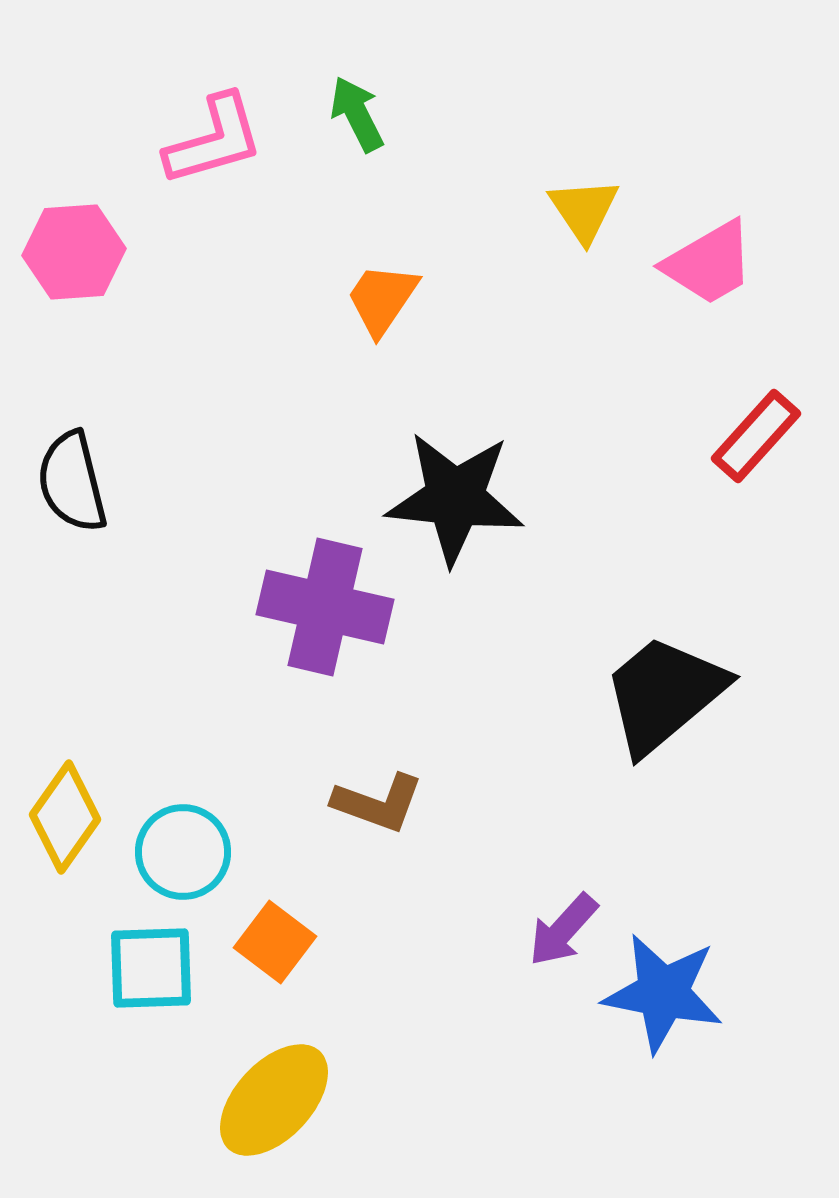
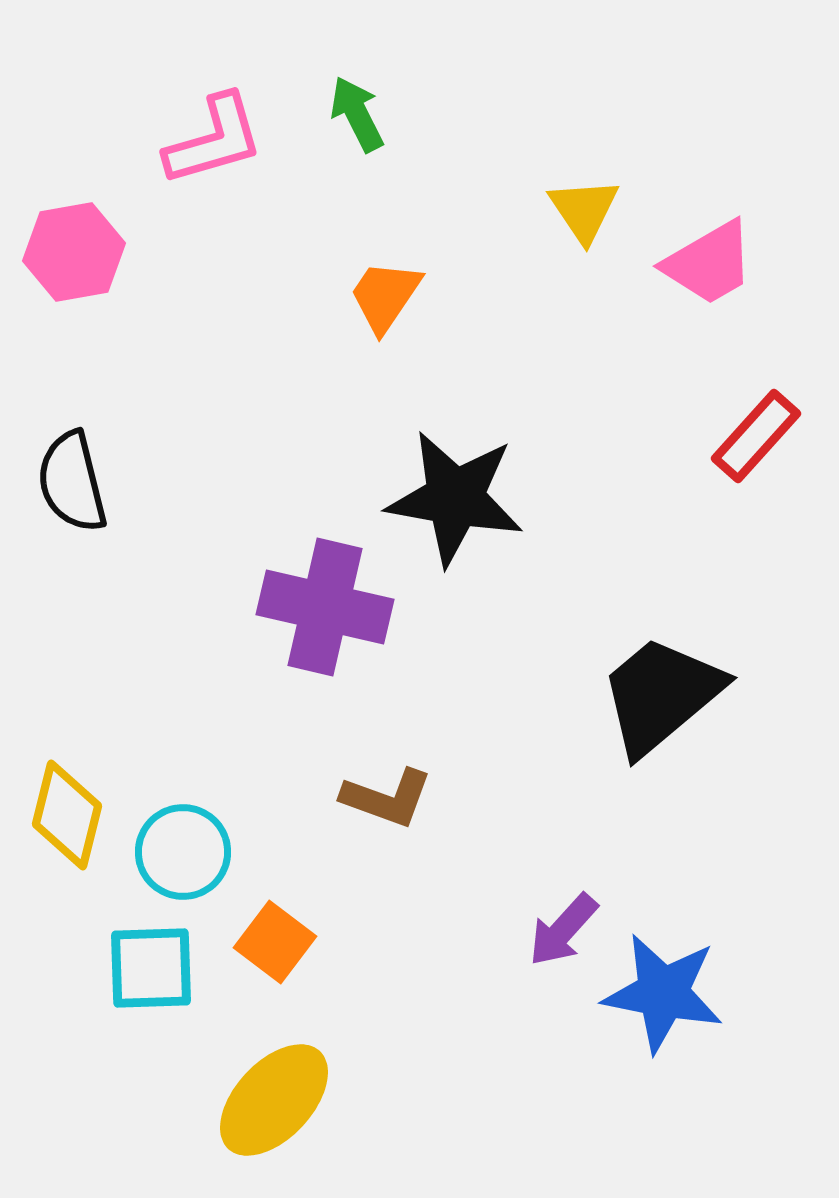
pink hexagon: rotated 6 degrees counterclockwise
orange trapezoid: moved 3 px right, 3 px up
black star: rotated 4 degrees clockwise
black trapezoid: moved 3 px left, 1 px down
brown L-shape: moved 9 px right, 5 px up
yellow diamond: moved 2 px right, 2 px up; rotated 21 degrees counterclockwise
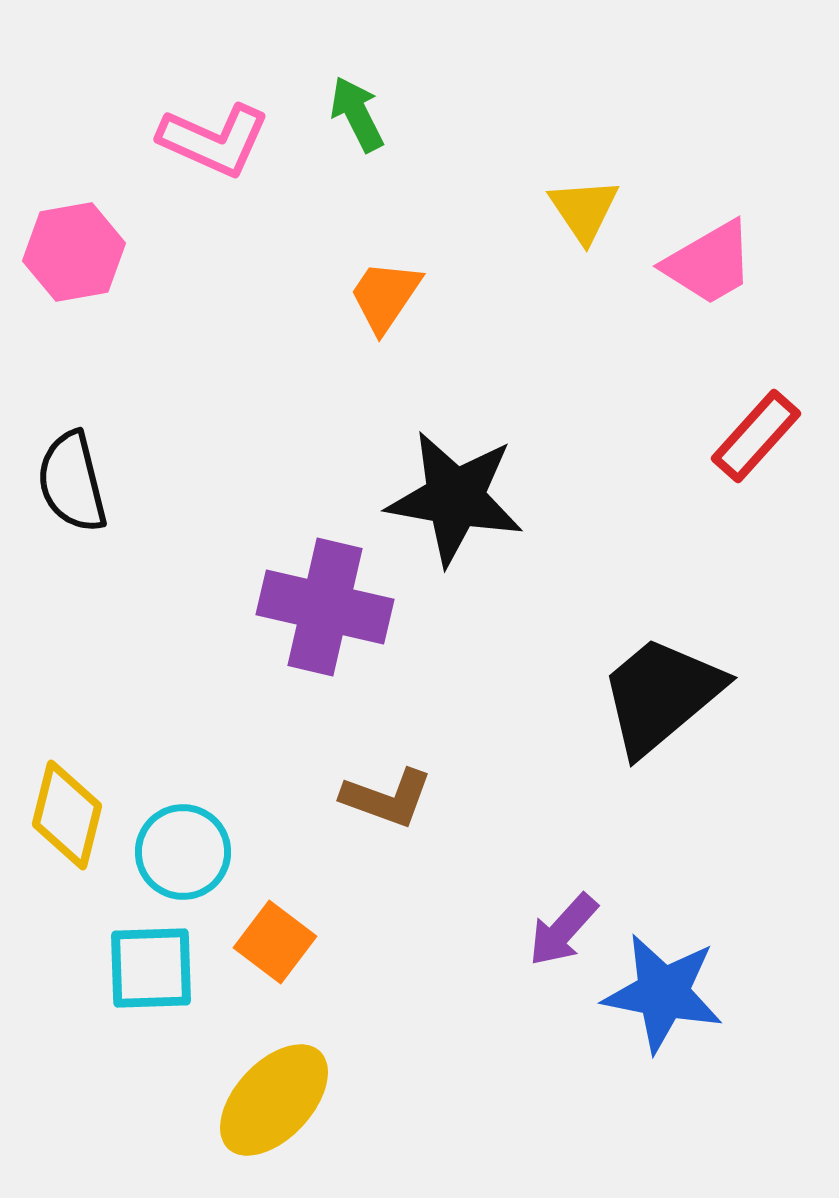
pink L-shape: rotated 40 degrees clockwise
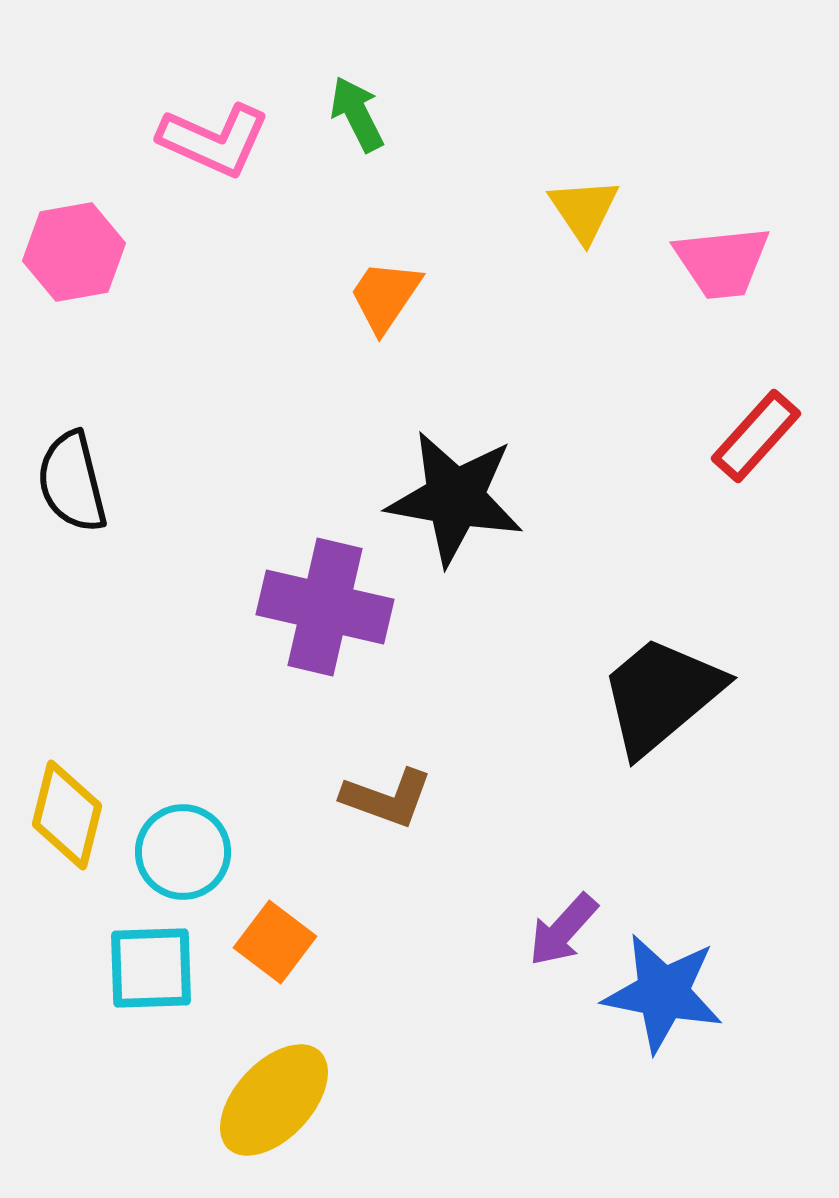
pink trapezoid: moved 13 px right, 1 px up; rotated 24 degrees clockwise
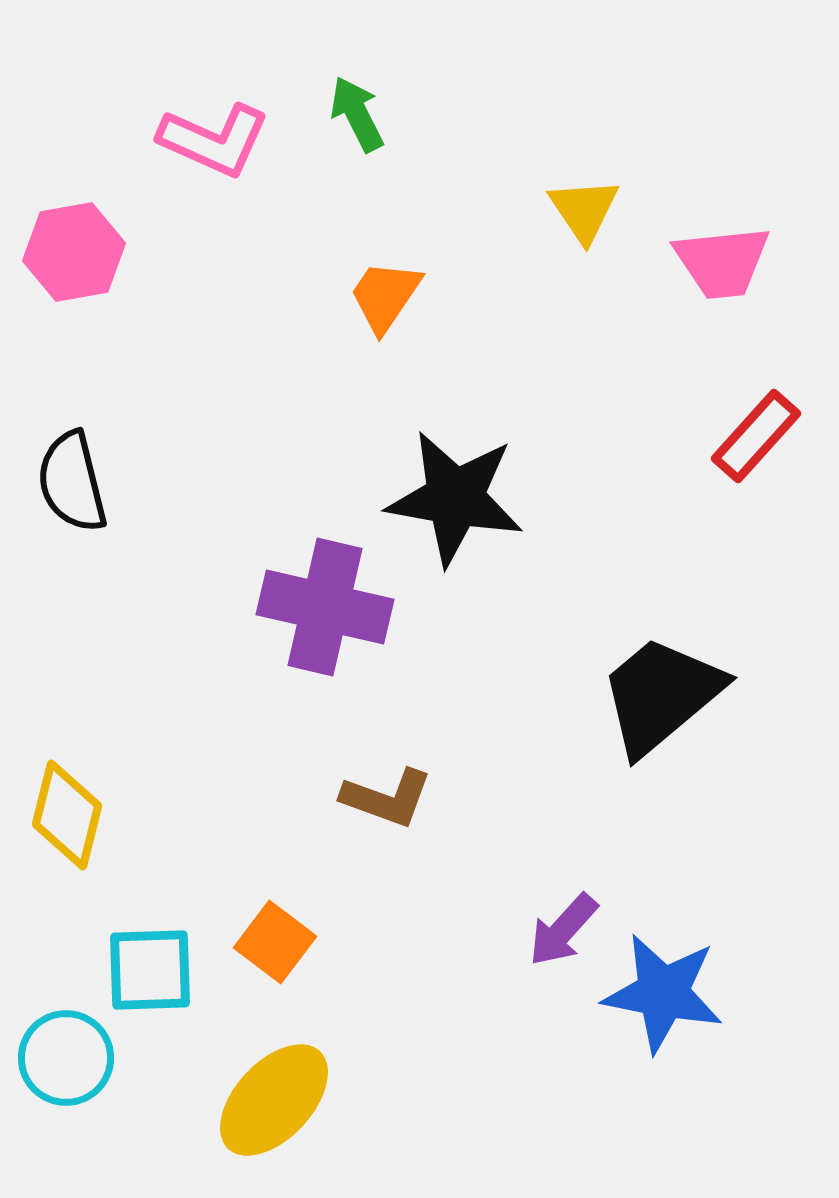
cyan circle: moved 117 px left, 206 px down
cyan square: moved 1 px left, 2 px down
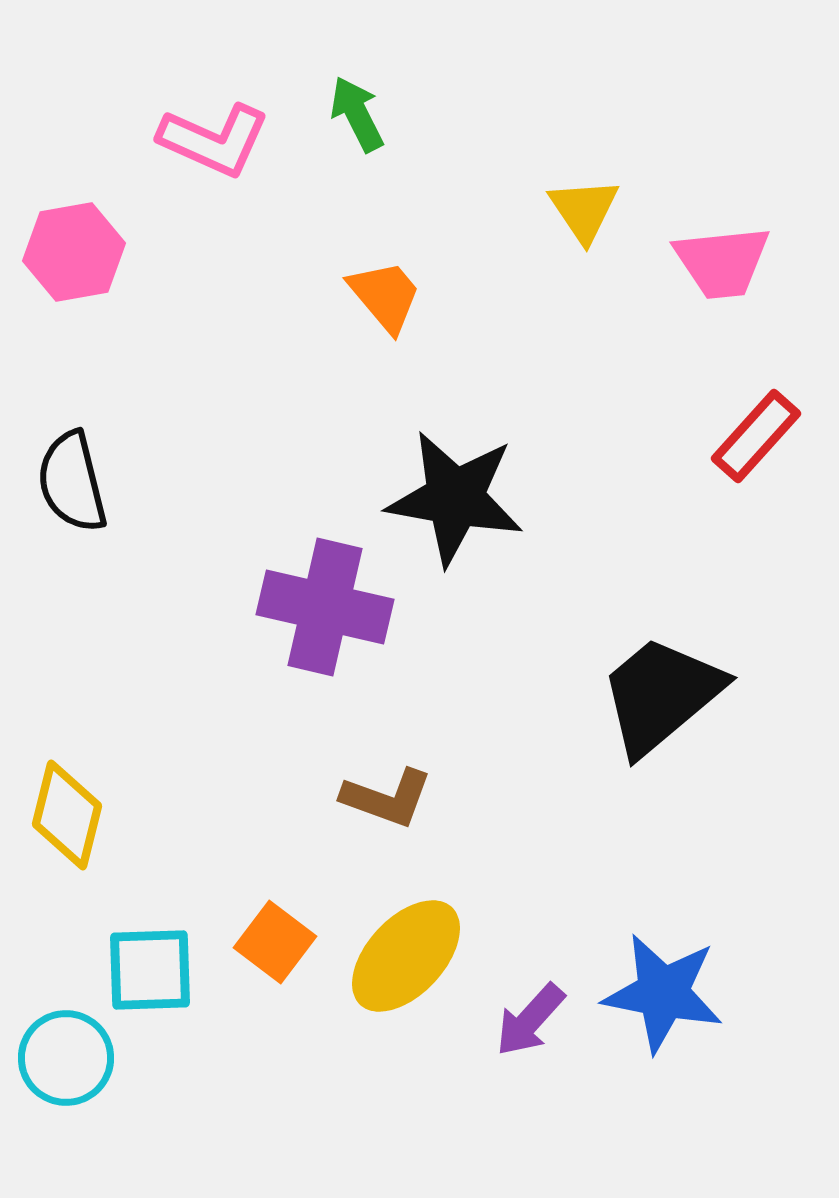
orange trapezoid: rotated 106 degrees clockwise
purple arrow: moved 33 px left, 90 px down
yellow ellipse: moved 132 px right, 144 px up
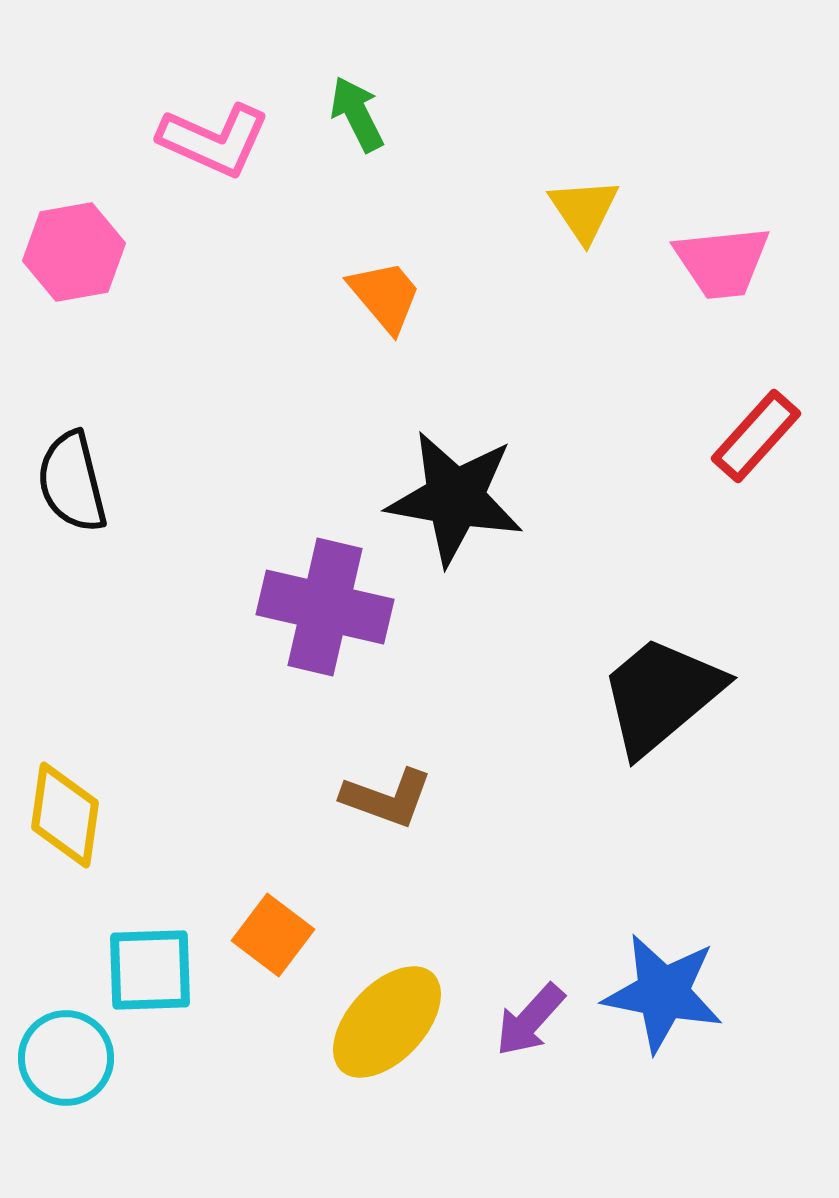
yellow diamond: moved 2 px left; rotated 6 degrees counterclockwise
orange square: moved 2 px left, 7 px up
yellow ellipse: moved 19 px left, 66 px down
